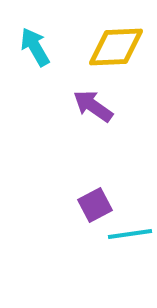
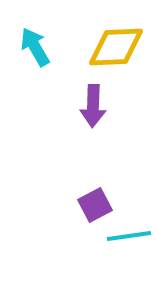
purple arrow: rotated 123 degrees counterclockwise
cyan line: moved 1 px left, 2 px down
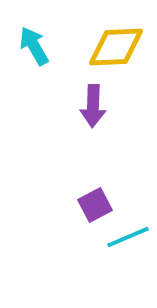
cyan arrow: moved 1 px left, 1 px up
cyan line: moved 1 px left, 1 px down; rotated 15 degrees counterclockwise
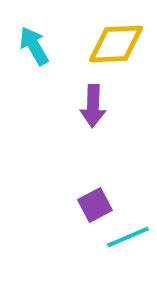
yellow diamond: moved 3 px up
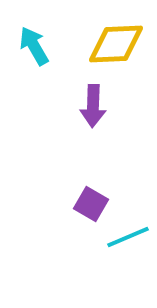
purple square: moved 4 px left, 1 px up; rotated 32 degrees counterclockwise
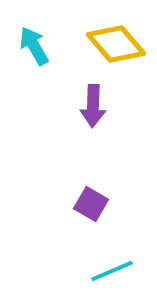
yellow diamond: rotated 52 degrees clockwise
cyan line: moved 16 px left, 34 px down
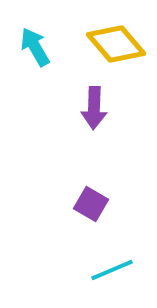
cyan arrow: moved 1 px right, 1 px down
purple arrow: moved 1 px right, 2 px down
cyan line: moved 1 px up
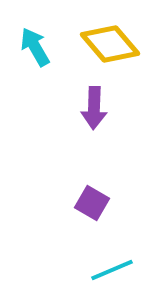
yellow diamond: moved 6 px left
purple square: moved 1 px right, 1 px up
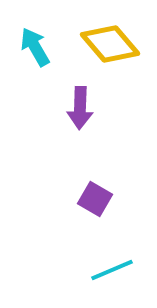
purple arrow: moved 14 px left
purple square: moved 3 px right, 4 px up
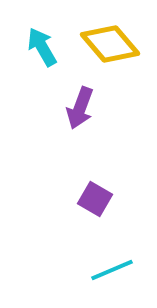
cyan arrow: moved 7 px right
purple arrow: rotated 18 degrees clockwise
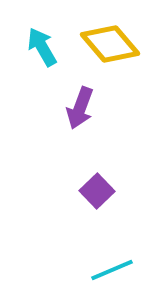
purple square: moved 2 px right, 8 px up; rotated 16 degrees clockwise
